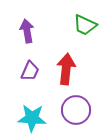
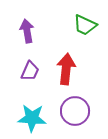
purple circle: moved 1 px left, 1 px down
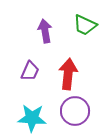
purple arrow: moved 18 px right
red arrow: moved 2 px right, 5 px down
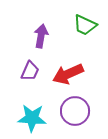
purple arrow: moved 4 px left, 5 px down; rotated 20 degrees clockwise
red arrow: rotated 120 degrees counterclockwise
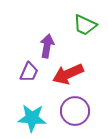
purple arrow: moved 6 px right, 10 px down
purple trapezoid: moved 1 px left, 1 px down
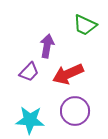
purple trapezoid: rotated 20 degrees clockwise
cyan star: moved 2 px left, 2 px down
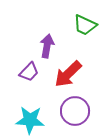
red arrow: rotated 20 degrees counterclockwise
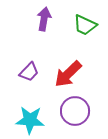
purple arrow: moved 3 px left, 27 px up
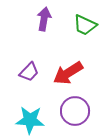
red arrow: moved 1 px up; rotated 12 degrees clockwise
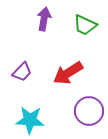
purple trapezoid: moved 7 px left
purple circle: moved 14 px right
